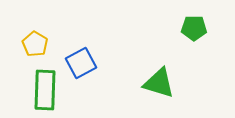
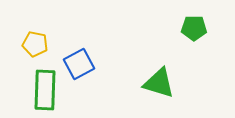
yellow pentagon: rotated 20 degrees counterclockwise
blue square: moved 2 px left, 1 px down
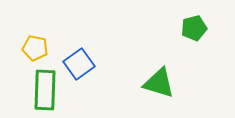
green pentagon: rotated 15 degrees counterclockwise
yellow pentagon: moved 4 px down
blue square: rotated 8 degrees counterclockwise
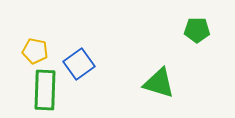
green pentagon: moved 3 px right, 2 px down; rotated 15 degrees clockwise
yellow pentagon: moved 3 px down
